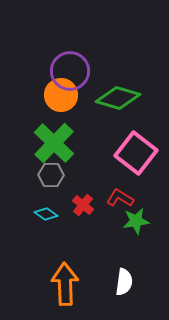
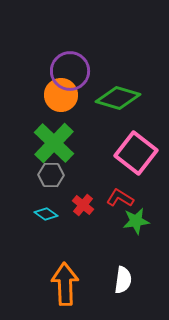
white semicircle: moved 1 px left, 2 px up
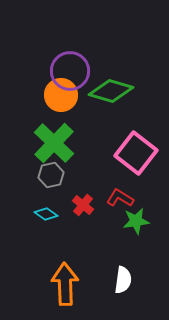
green diamond: moved 7 px left, 7 px up
gray hexagon: rotated 15 degrees counterclockwise
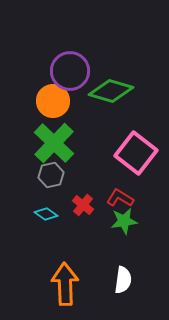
orange circle: moved 8 px left, 6 px down
green star: moved 12 px left
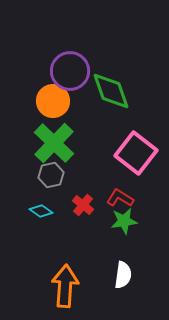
green diamond: rotated 54 degrees clockwise
cyan diamond: moved 5 px left, 3 px up
white semicircle: moved 5 px up
orange arrow: moved 2 px down; rotated 6 degrees clockwise
